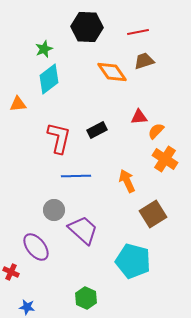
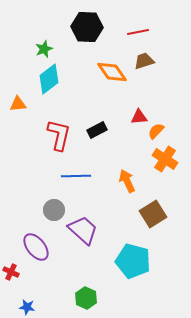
red L-shape: moved 3 px up
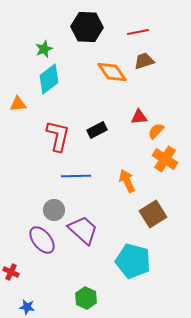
red L-shape: moved 1 px left, 1 px down
purple ellipse: moved 6 px right, 7 px up
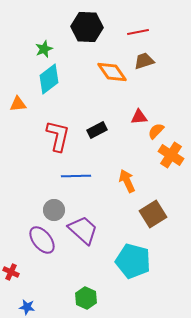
orange cross: moved 6 px right, 4 px up
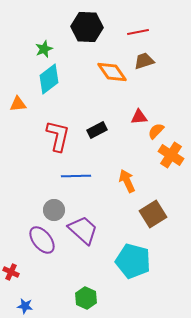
blue star: moved 2 px left, 1 px up
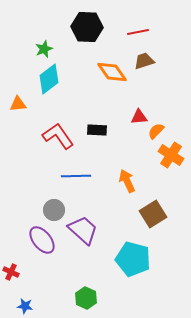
black rectangle: rotated 30 degrees clockwise
red L-shape: rotated 48 degrees counterclockwise
cyan pentagon: moved 2 px up
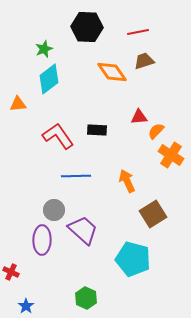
purple ellipse: rotated 40 degrees clockwise
blue star: moved 1 px right; rotated 28 degrees clockwise
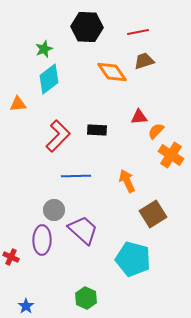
red L-shape: rotated 80 degrees clockwise
red cross: moved 15 px up
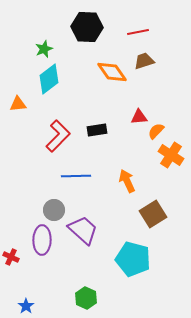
black rectangle: rotated 12 degrees counterclockwise
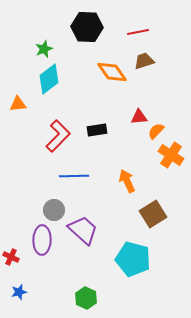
blue line: moved 2 px left
blue star: moved 7 px left, 14 px up; rotated 21 degrees clockwise
